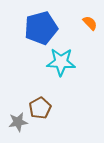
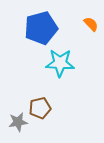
orange semicircle: moved 1 px right, 1 px down
cyan star: moved 1 px left, 1 px down
brown pentagon: rotated 15 degrees clockwise
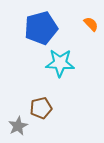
brown pentagon: moved 1 px right
gray star: moved 4 px down; rotated 18 degrees counterclockwise
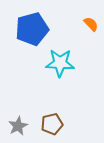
blue pentagon: moved 9 px left, 1 px down
brown pentagon: moved 11 px right, 16 px down
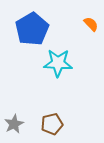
blue pentagon: rotated 16 degrees counterclockwise
cyan star: moved 2 px left
gray star: moved 4 px left, 2 px up
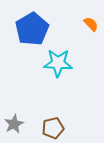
brown pentagon: moved 1 px right, 4 px down
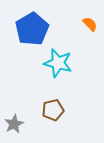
orange semicircle: moved 1 px left
cyan star: rotated 12 degrees clockwise
brown pentagon: moved 18 px up
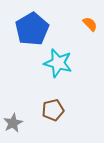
gray star: moved 1 px left, 1 px up
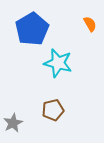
orange semicircle: rotated 14 degrees clockwise
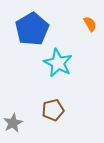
cyan star: rotated 12 degrees clockwise
